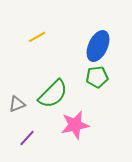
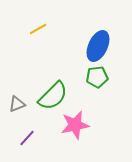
yellow line: moved 1 px right, 8 px up
green semicircle: moved 2 px down
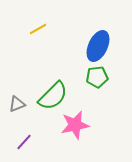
purple line: moved 3 px left, 4 px down
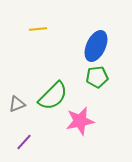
yellow line: rotated 24 degrees clockwise
blue ellipse: moved 2 px left
pink star: moved 5 px right, 4 px up
